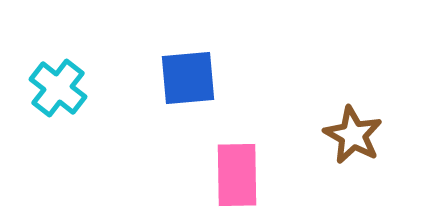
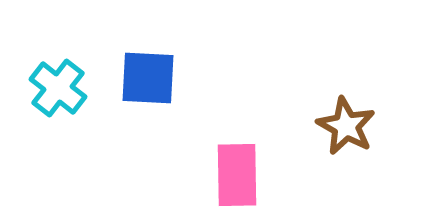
blue square: moved 40 px left; rotated 8 degrees clockwise
brown star: moved 7 px left, 9 px up
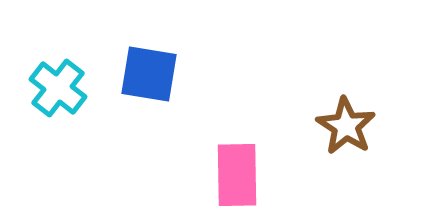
blue square: moved 1 px right, 4 px up; rotated 6 degrees clockwise
brown star: rotated 4 degrees clockwise
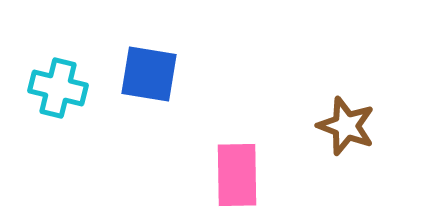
cyan cross: rotated 24 degrees counterclockwise
brown star: rotated 12 degrees counterclockwise
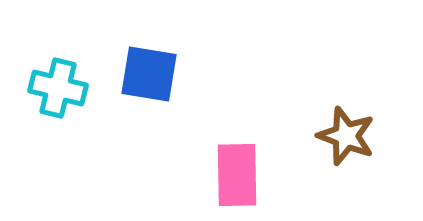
brown star: moved 10 px down
